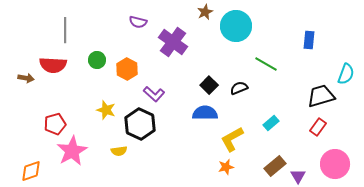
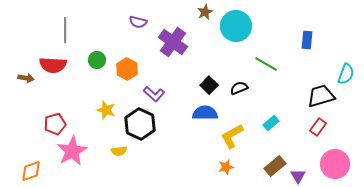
blue rectangle: moved 2 px left
yellow L-shape: moved 3 px up
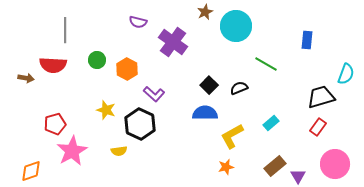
black trapezoid: moved 1 px down
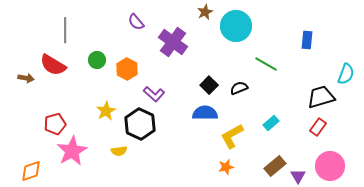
purple semicircle: moved 2 px left; rotated 36 degrees clockwise
red semicircle: rotated 28 degrees clockwise
yellow star: moved 1 px down; rotated 24 degrees clockwise
pink circle: moved 5 px left, 2 px down
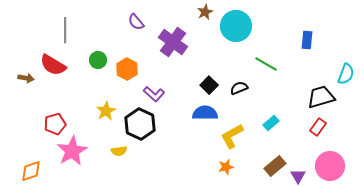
green circle: moved 1 px right
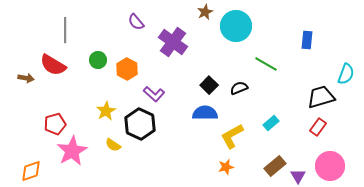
yellow semicircle: moved 6 px left, 6 px up; rotated 42 degrees clockwise
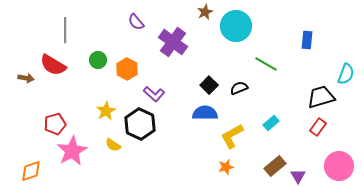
pink circle: moved 9 px right
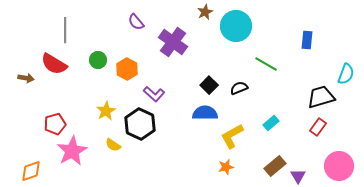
red semicircle: moved 1 px right, 1 px up
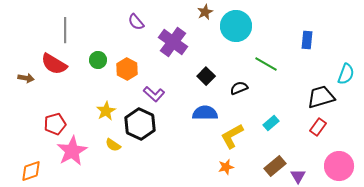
black square: moved 3 px left, 9 px up
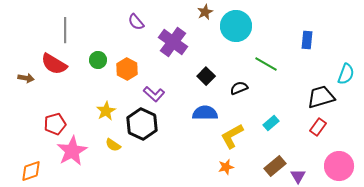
black hexagon: moved 2 px right
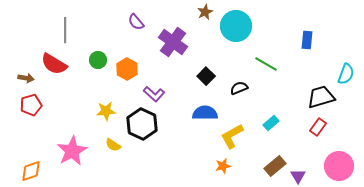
yellow star: rotated 24 degrees clockwise
red pentagon: moved 24 px left, 19 px up
orange star: moved 3 px left, 1 px up
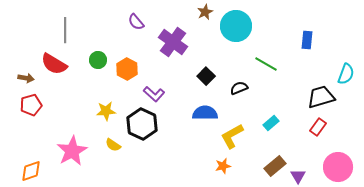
pink circle: moved 1 px left, 1 px down
